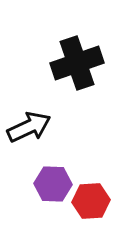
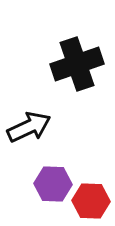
black cross: moved 1 px down
red hexagon: rotated 6 degrees clockwise
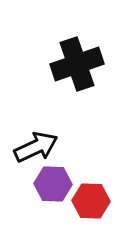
black arrow: moved 7 px right, 20 px down
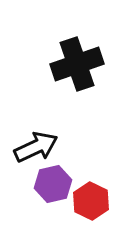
purple hexagon: rotated 15 degrees counterclockwise
red hexagon: rotated 24 degrees clockwise
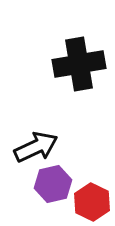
black cross: moved 2 px right; rotated 9 degrees clockwise
red hexagon: moved 1 px right, 1 px down
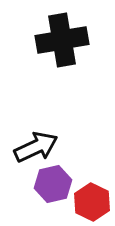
black cross: moved 17 px left, 24 px up
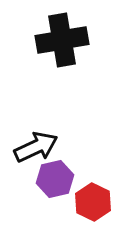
purple hexagon: moved 2 px right, 5 px up
red hexagon: moved 1 px right
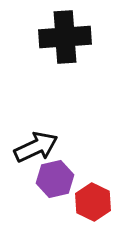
black cross: moved 3 px right, 3 px up; rotated 6 degrees clockwise
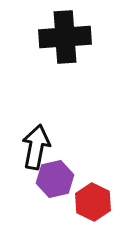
black arrow: rotated 54 degrees counterclockwise
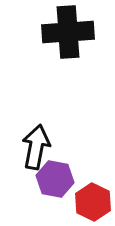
black cross: moved 3 px right, 5 px up
purple hexagon: rotated 24 degrees clockwise
